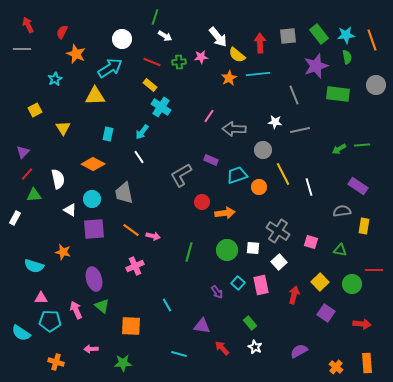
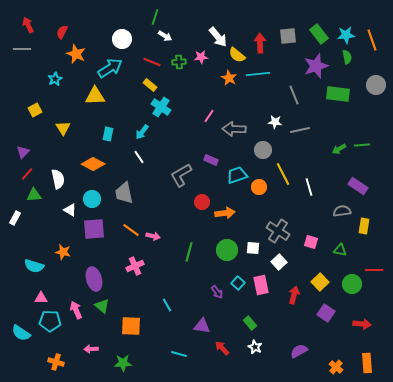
orange star at (229, 78): rotated 14 degrees counterclockwise
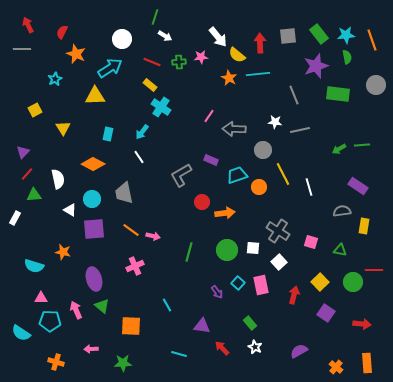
green circle at (352, 284): moved 1 px right, 2 px up
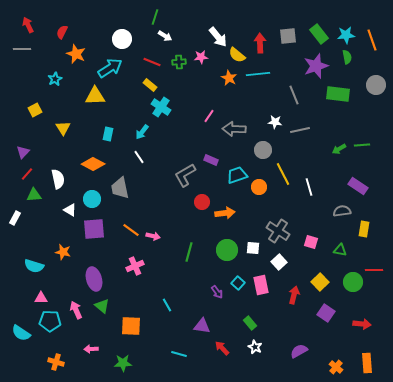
gray L-shape at (181, 175): moved 4 px right
gray trapezoid at (124, 193): moved 4 px left, 5 px up
yellow rectangle at (364, 226): moved 3 px down
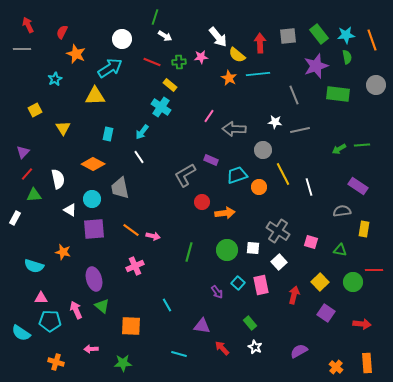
yellow rectangle at (150, 85): moved 20 px right
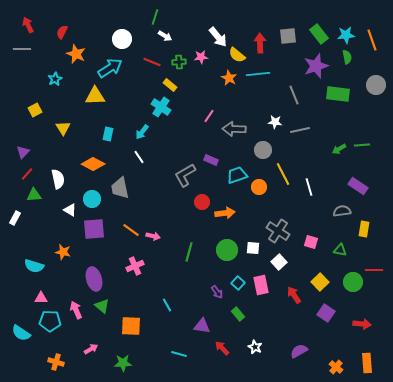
red arrow at (294, 295): rotated 48 degrees counterclockwise
green rectangle at (250, 323): moved 12 px left, 9 px up
pink arrow at (91, 349): rotated 152 degrees clockwise
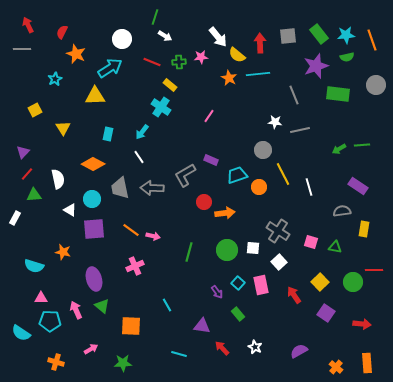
green semicircle at (347, 57): rotated 88 degrees clockwise
gray arrow at (234, 129): moved 82 px left, 59 px down
red circle at (202, 202): moved 2 px right
green triangle at (340, 250): moved 5 px left, 3 px up
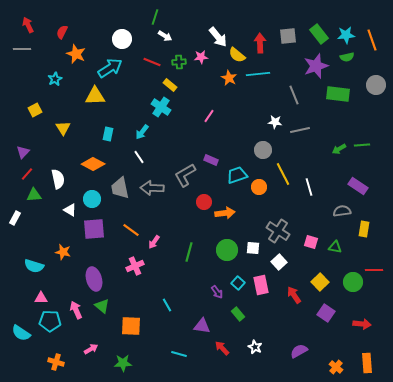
pink arrow at (153, 236): moved 1 px right, 6 px down; rotated 112 degrees clockwise
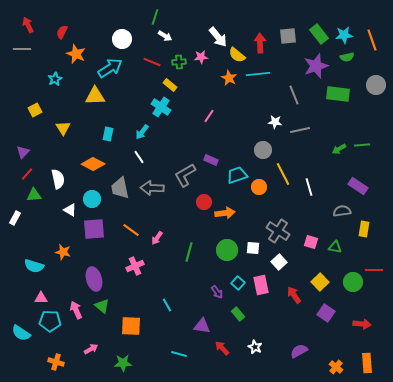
cyan star at (346, 35): moved 2 px left
pink arrow at (154, 242): moved 3 px right, 4 px up
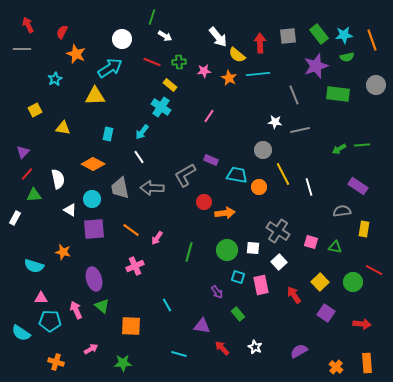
green line at (155, 17): moved 3 px left
pink star at (201, 57): moved 3 px right, 14 px down
yellow triangle at (63, 128): rotated 49 degrees counterclockwise
cyan trapezoid at (237, 175): rotated 30 degrees clockwise
red line at (374, 270): rotated 30 degrees clockwise
cyan square at (238, 283): moved 6 px up; rotated 24 degrees counterclockwise
